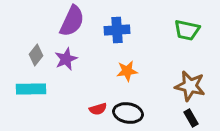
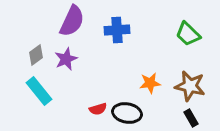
green trapezoid: moved 1 px right, 4 px down; rotated 32 degrees clockwise
gray diamond: rotated 15 degrees clockwise
orange star: moved 23 px right, 12 px down
cyan rectangle: moved 8 px right, 2 px down; rotated 52 degrees clockwise
black ellipse: moved 1 px left
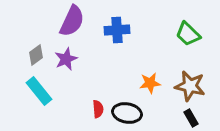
red semicircle: rotated 78 degrees counterclockwise
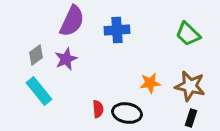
black rectangle: rotated 48 degrees clockwise
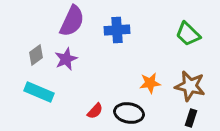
cyan rectangle: moved 1 px down; rotated 28 degrees counterclockwise
red semicircle: moved 3 px left, 2 px down; rotated 48 degrees clockwise
black ellipse: moved 2 px right
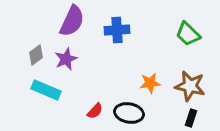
cyan rectangle: moved 7 px right, 2 px up
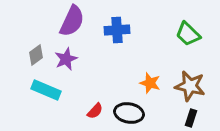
orange star: rotated 25 degrees clockwise
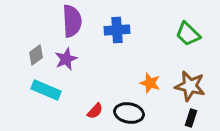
purple semicircle: rotated 28 degrees counterclockwise
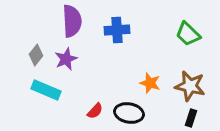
gray diamond: rotated 15 degrees counterclockwise
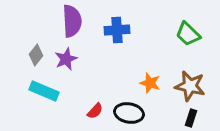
cyan rectangle: moved 2 px left, 1 px down
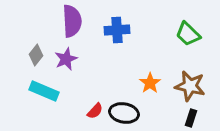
orange star: rotated 20 degrees clockwise
black ellipse: moved 5 px left
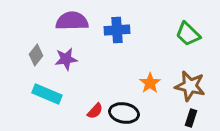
purple semicircle: rotated 88 degrees counterclockwise
purple star: rotated 15 degrees clockwise
cyan rectangle: moved 3 px right, 3 px down
